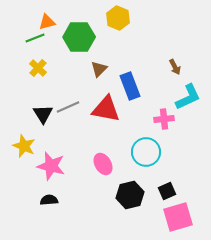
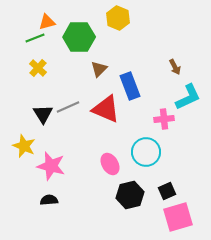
red triangle: rotated 12 degrees clockwise
pink ellipse: moved 7 px right
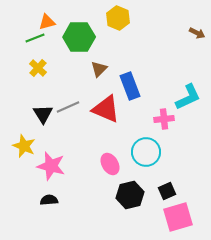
brown arrow: moved 22 px right, 34 px up; rotated 35 degrees counterclockwise
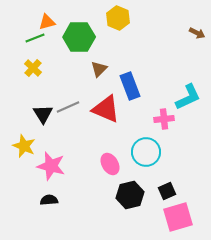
yellow cross: moved 5 px left
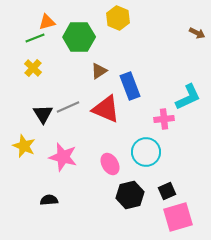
brown triangle: moved 2 px down; rotated 12 degrees clockwise
pink star: moved 12 px right, 9 px up
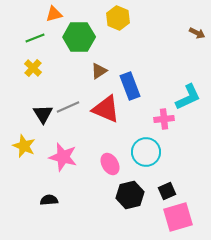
orange triangle: moved 7 px right, 8 px up
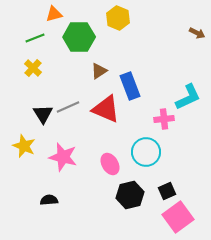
pink square: rotated 20 degrees counterclockwise
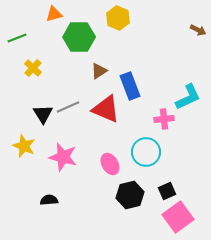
brown arrow: moved 1 px right, 3 px up
green line: moved 18 px left
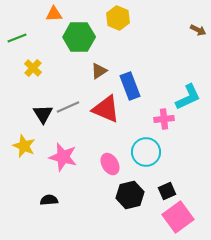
orange triangle: rotated 12 degrees clockwise
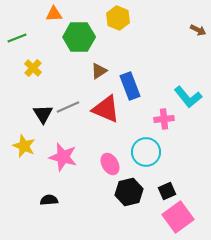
cyan L-shape: rotated 76 degrees clockwise
black hexagon: moved 1 px left, 3 px up
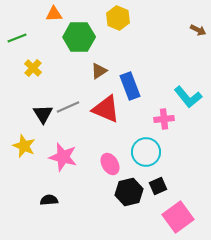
black square: moved 9 px left, 5 px up
